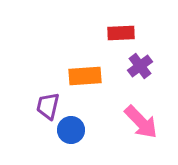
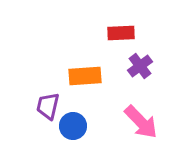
blue circle: moved 2 px right, 4 px up
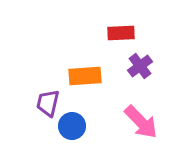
purple trapezoid: moved 3 px up
blue circle: moved 1 px left
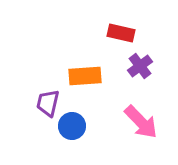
red rectangle: rotated 16 degrees clockwise
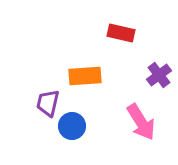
purple cross: moved 19 px right, 9 px down
pink arrow: rotated 12 degrees clockwise
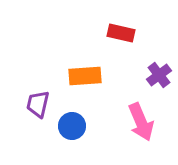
purple trapezoid: moved 10 px left, 1 px down
pink arrow: rotated 9 degrees clockwise
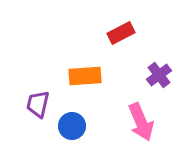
red rectangle: rotated 40 degrees counterclockwise
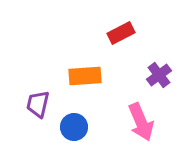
blue circle: moved 2 px right, 1 px down
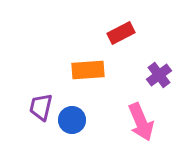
orange rectangle: moved 3 px right, 6 px up
purple trapezoid: moved 3 px right, 3 px down
blue circle: moved 2 px left, 7 px up
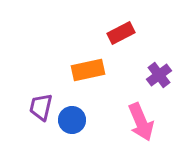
orange rectangle: rotated 8 degrees counterclockwise
